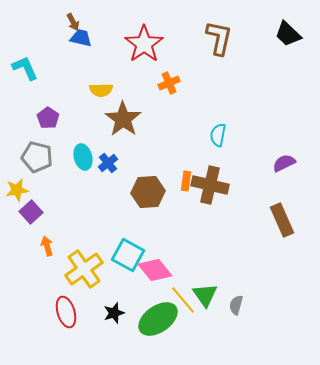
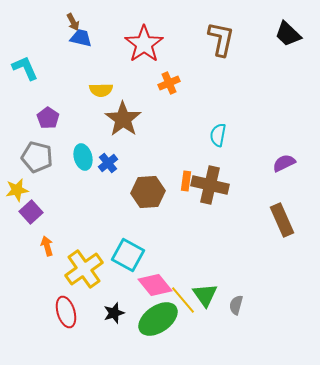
brown L-shape: moved 2 px right, 1 px down
pink diamond: moved 15 px down
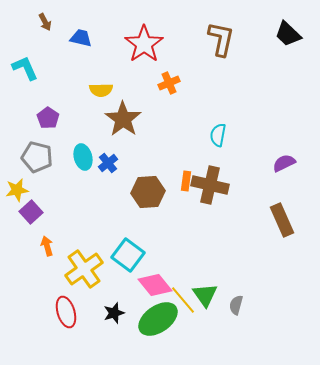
brown arrow: moved 28 px left
cyan square: rotated 8 degrees clockwise
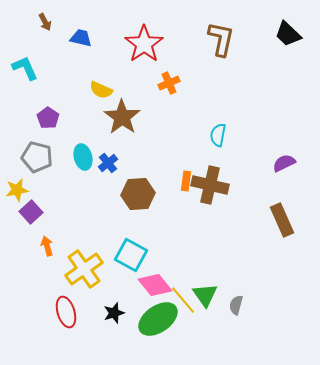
yellow semicircle: rotated 25 degrees clockwise
brown star: moved 1 px left, 2 px up
brown hexagon: moved 10 px left, 2 px down
cyan square: moved 3 px right; rotated 8 degrees counterclockwise
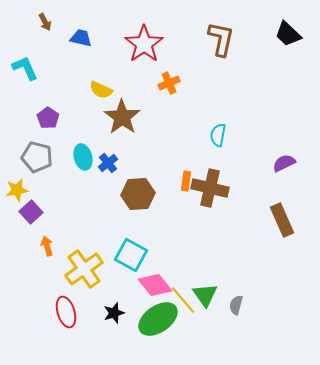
brown cross: moved 3 px down
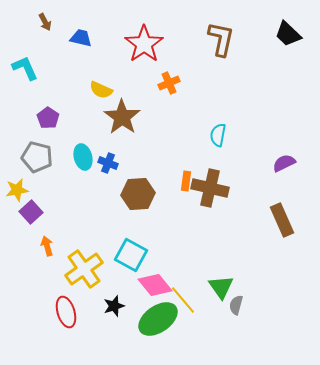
blue cross: rotated 30 degrees counterclockwise
green triangle: moved 16 px right, 8 px up
black star: moved 7 px up
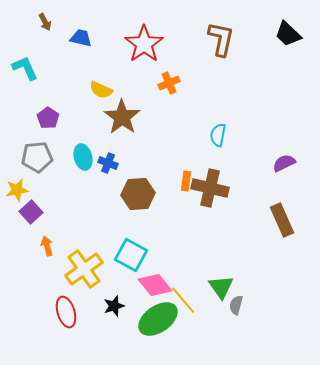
gray pentagon: rotated 20 degrees counterclockwise
